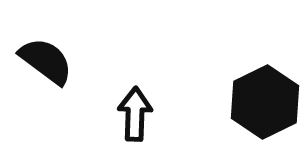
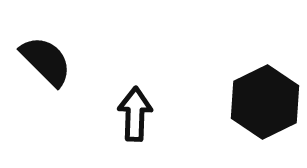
black semicircle: rotated 8 degrees clockwise
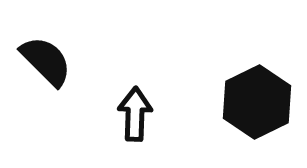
black hexagon: moved 8 px left
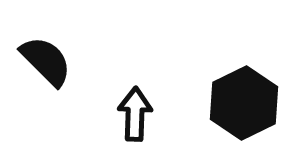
black hexagon: moved 13 px left, 1 px down
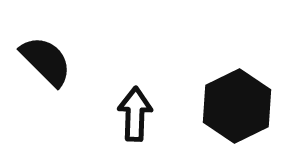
black hexagon: moved 7 px left, 3 px down
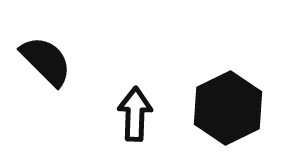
black hexagon: moved 9 px left, 2 px down
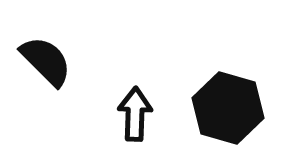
black hexagon: rotated 18 degrees counterclockwise
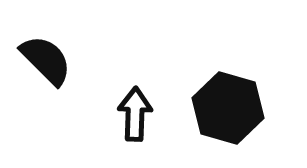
black semicircle: moved 1 px up
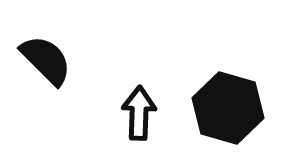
black arrow: moved 4 px right, 1 px up
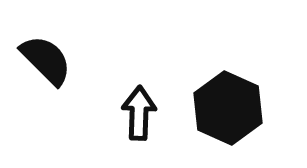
black hexagon: rotated 8 degrees clockwise
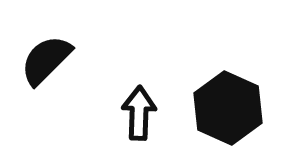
black semicircle: rotated 90 degrees counterclockwise
